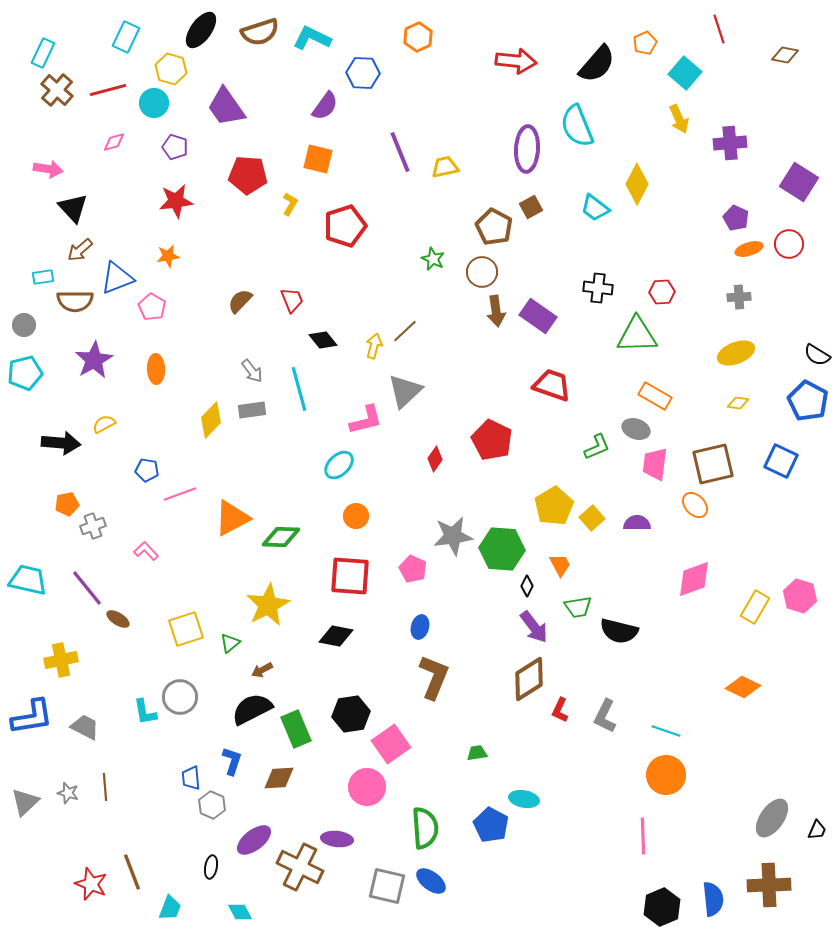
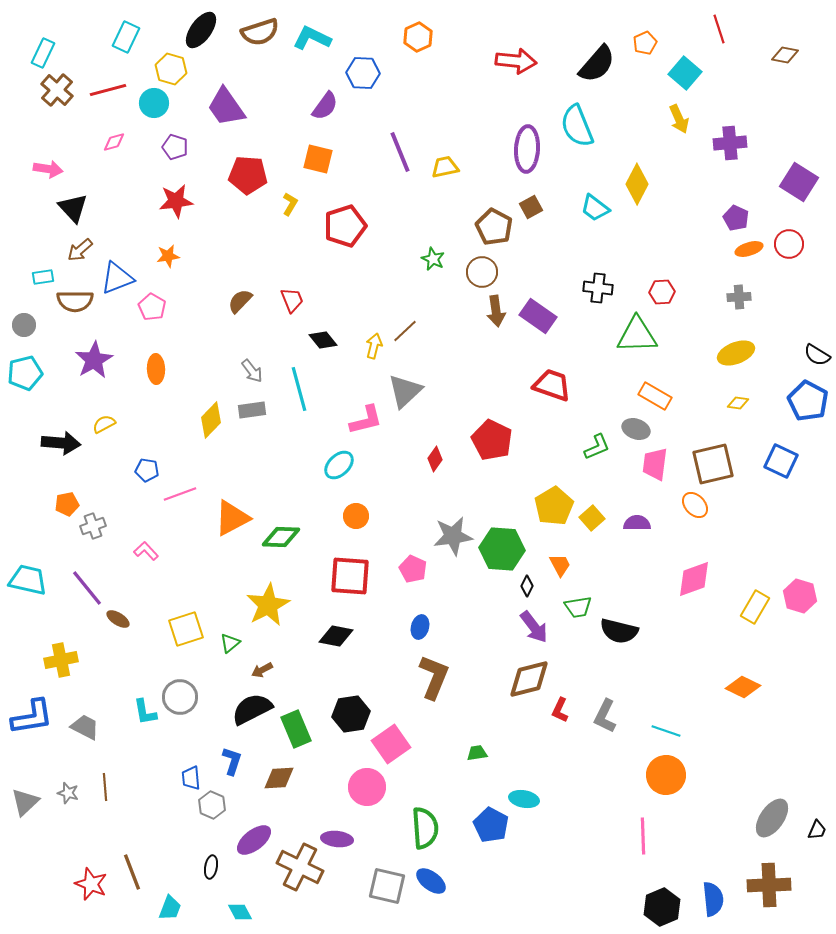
brown diamond at (529, 679): rotated 18 degrees clockwise
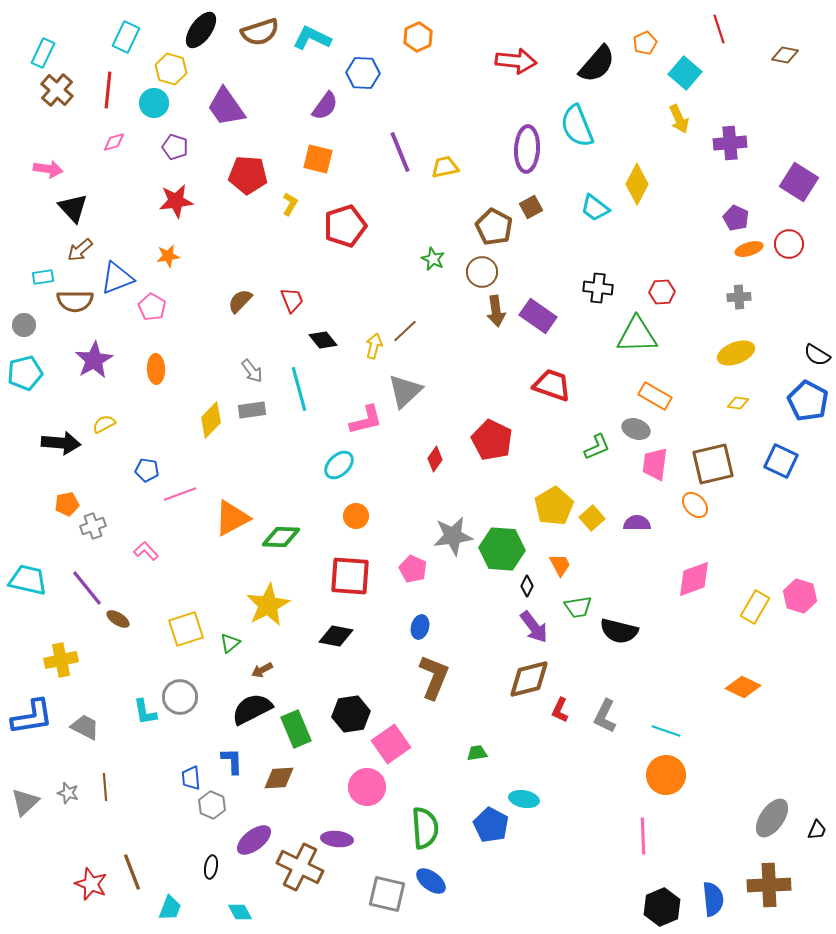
red line at (108, 90): rotated 69 degrees counterclockwise
blue L-shape at (232, 761): rotated 20 degrees counterclockwise
gray square at (387, 886): moved 8 px down
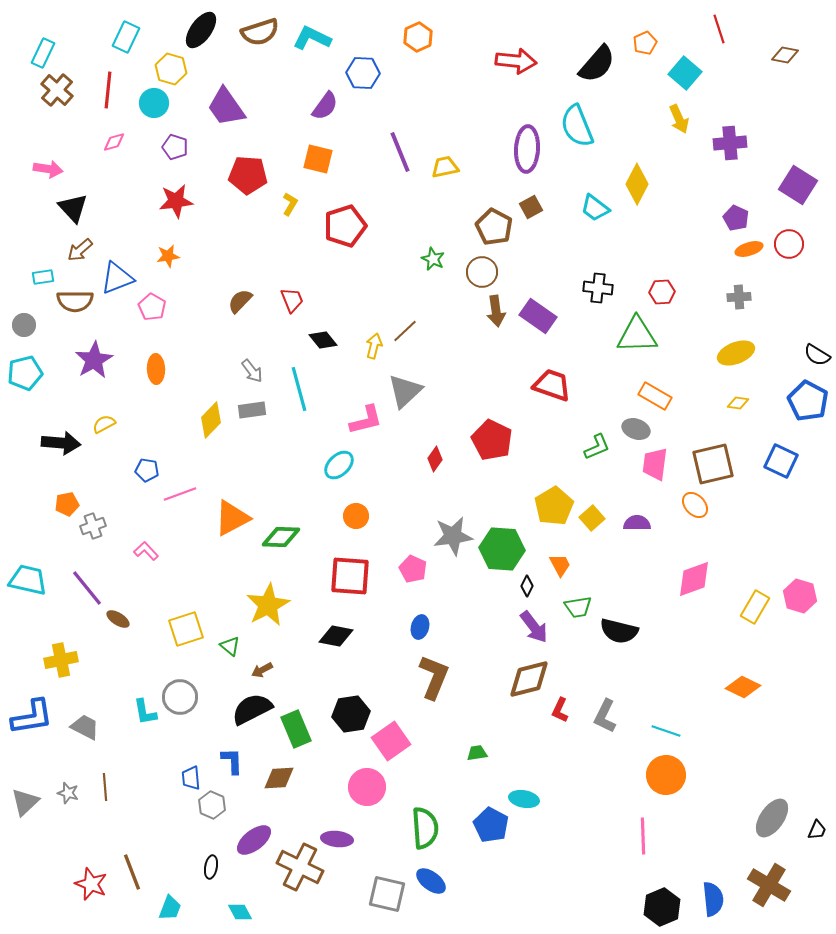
purple square at (799, 182): moved 1 px left, 3 px down
green triangle at (230, 643): moved 3 px down; rotated 40 degrees counterclockwise
pink square at (391, 744): moved 3 px up
brown cross at (769, 885): rotated 33 degrees clockwise
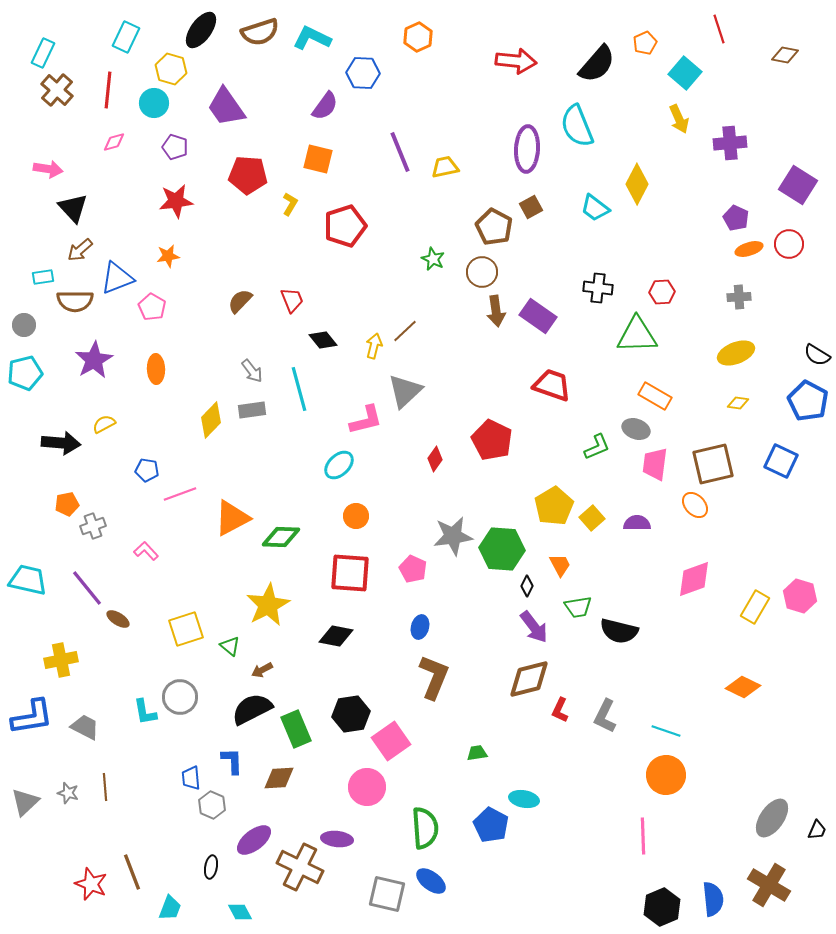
red square at (350, 576): moved 3 px up
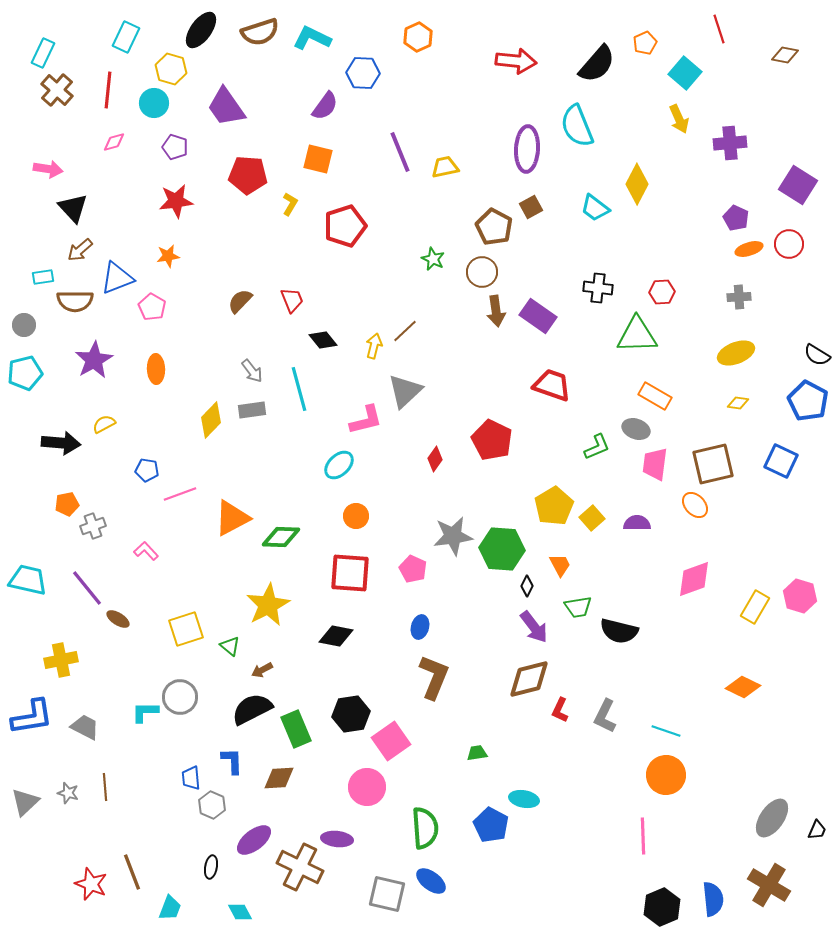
cyan L-shape at (145, 712): rotated 100 degrees clockwise
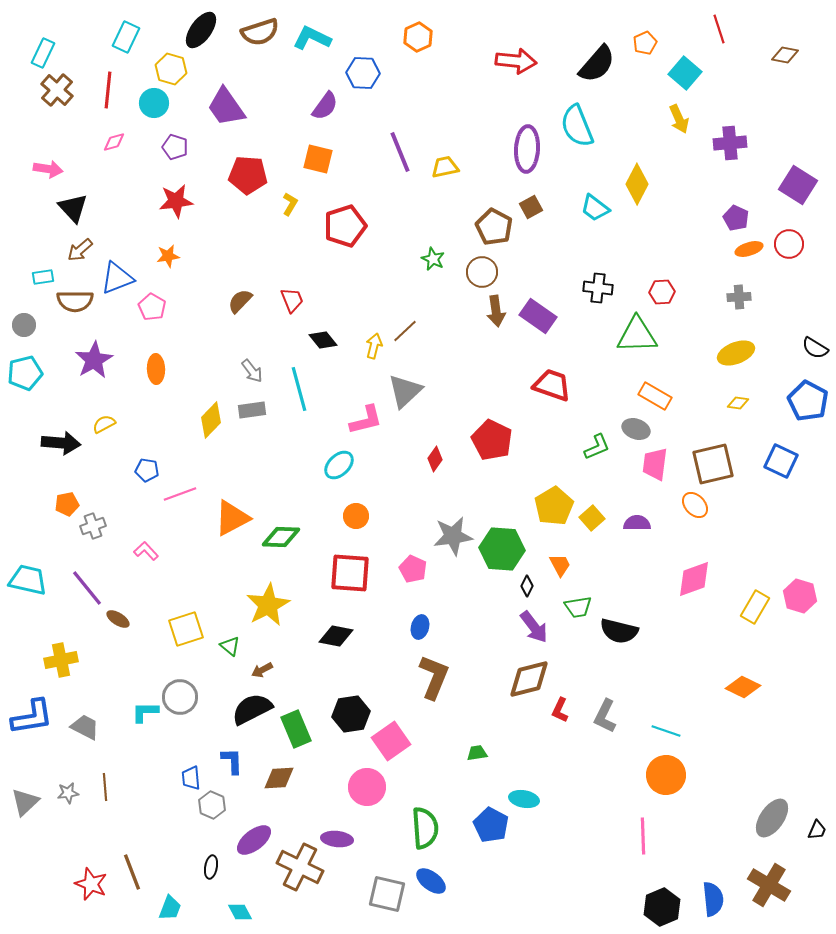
black semicircle at (817, 355): moved 2 px left, 7 px up
gray star at (68, 793): rotated 25 degrees counterclockwise
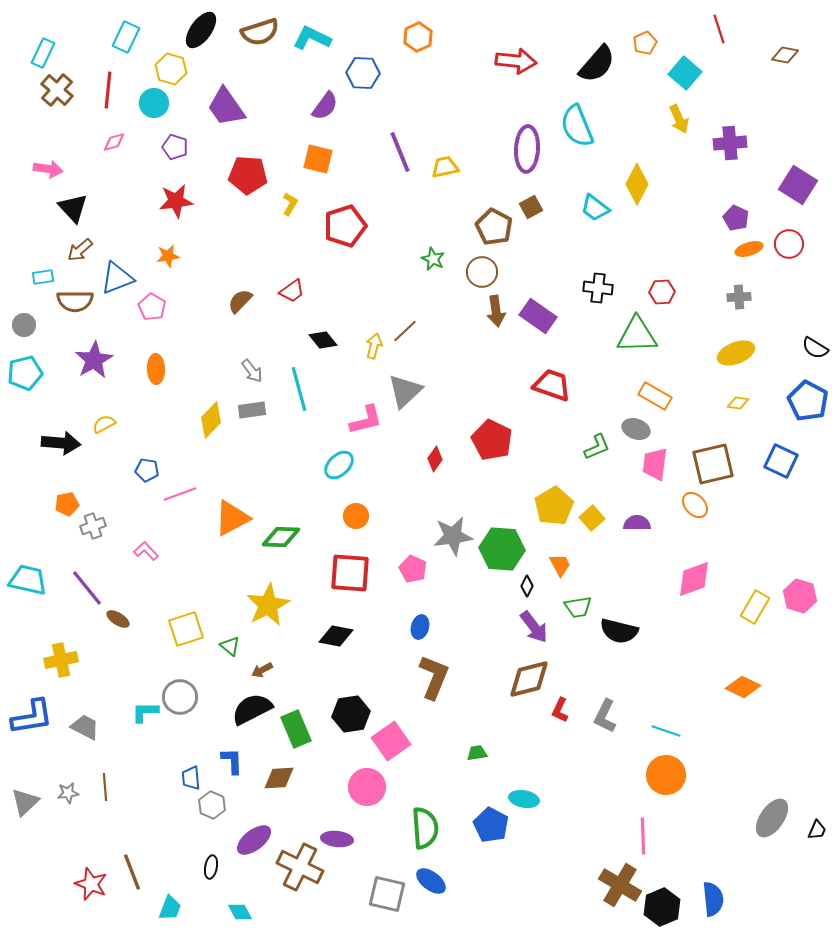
red trapezoid at (292, 300): moved 9 px up; rotated 76 degrees clockwise
brown cross at (769, 885): moved 149 px left
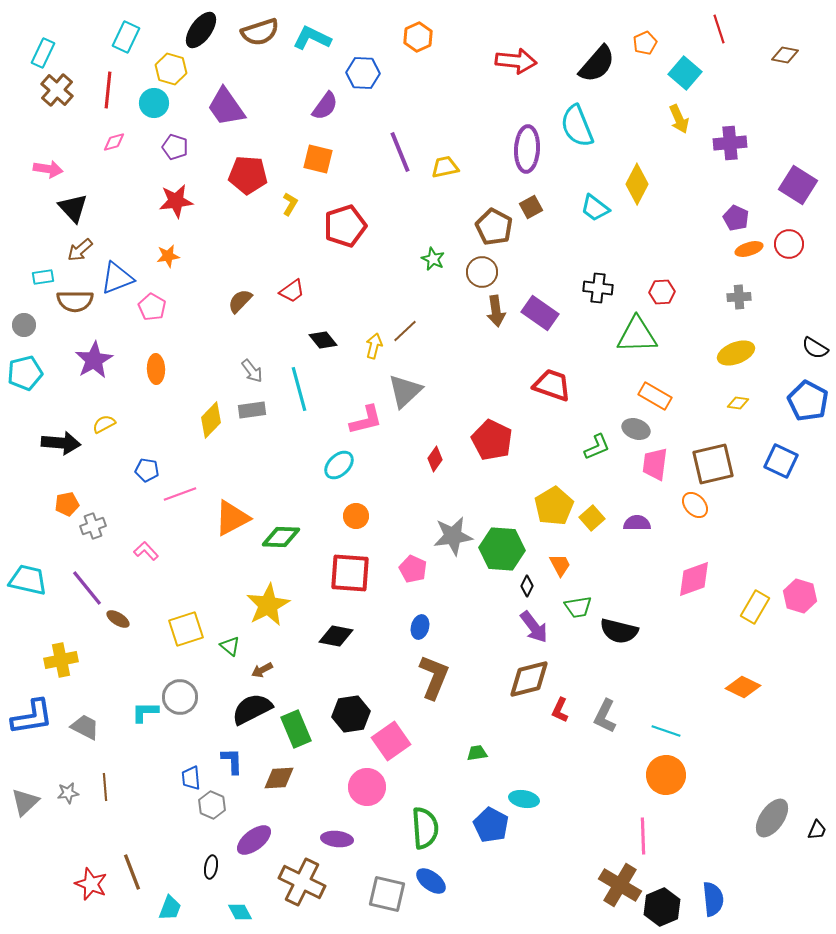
purple rectangle at (538, 316): moved 2 px right, 3 px up
brown cross at (300, 867): moved 2 px right, 15 px down
